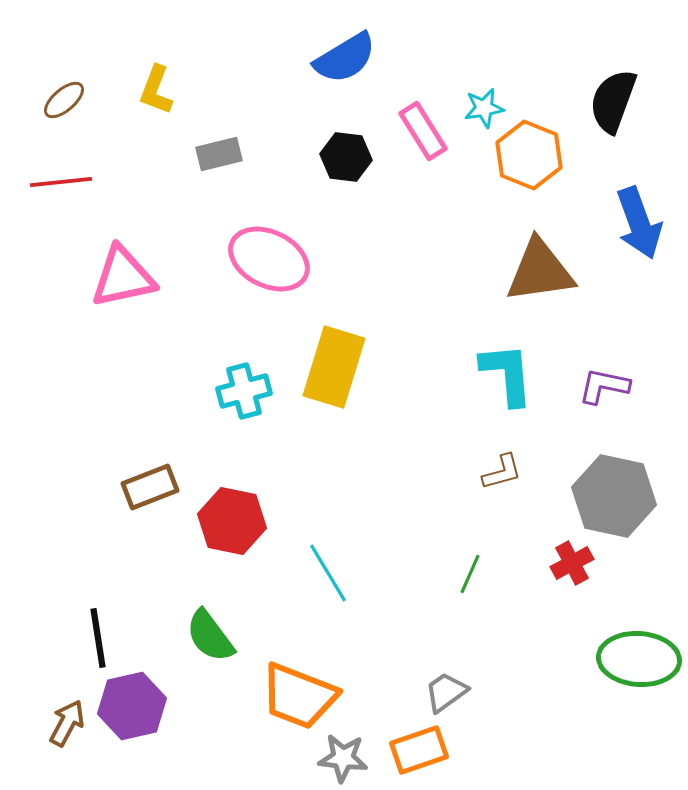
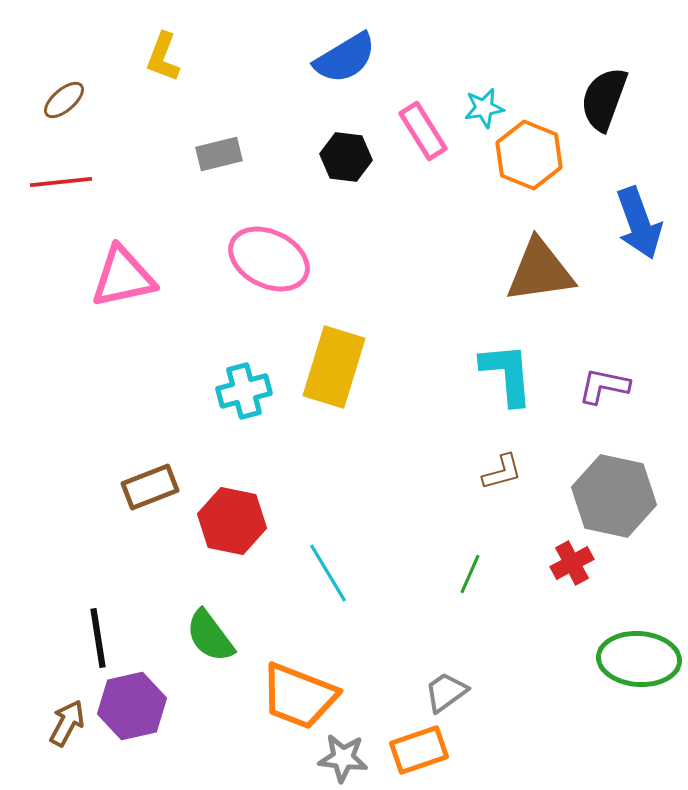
yellow L-shape: moved 7 px right, 33 px up
black semicircle: moved 9 px left, 2 px up
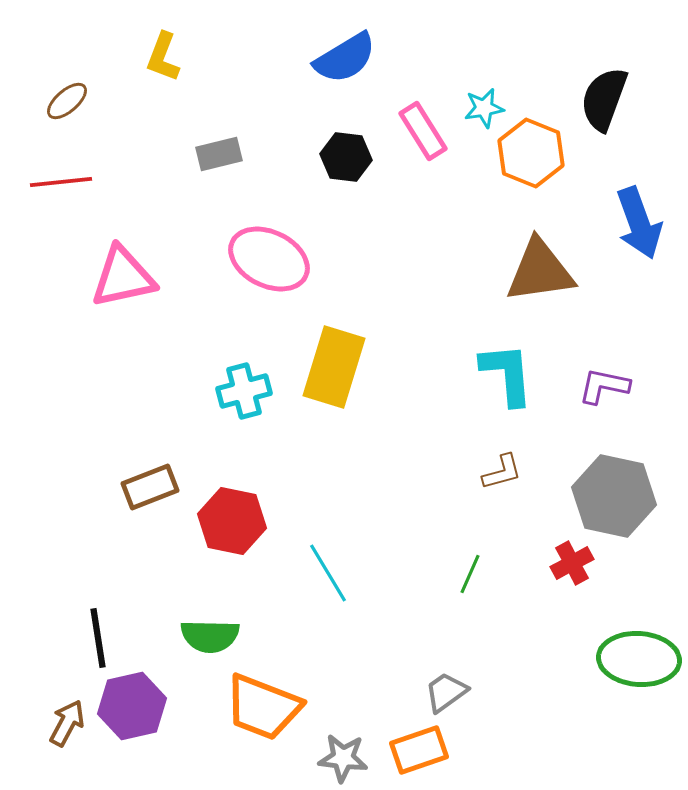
brown ellipse: moved 3 px right, 1 px down
orange hexagon: moved 2 px right, 2 px up
green semicircle: rotated 52 degrees counterclockwise
orange trapezoid: moved 36 px left, 11 px down
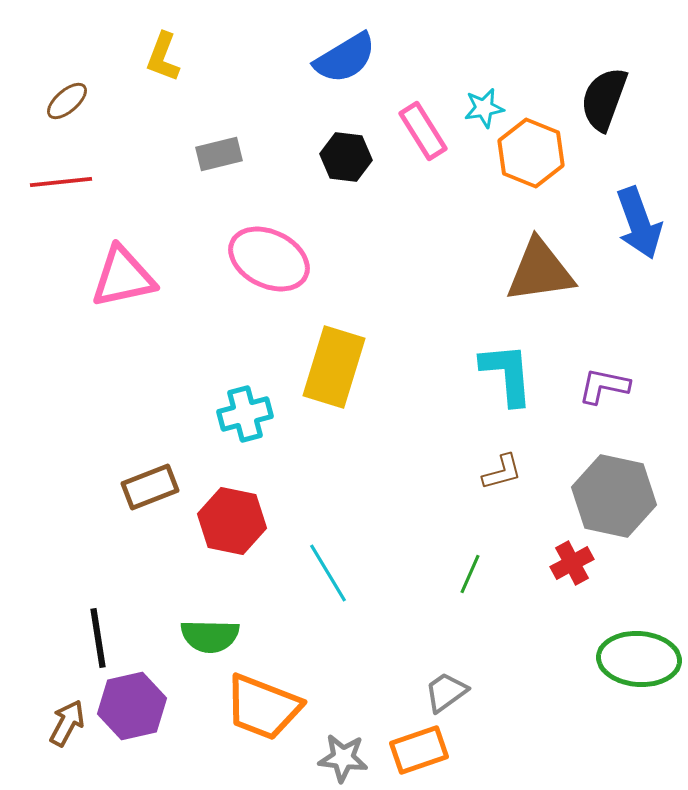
cyan cross: moved 1 px right, 23 px down
